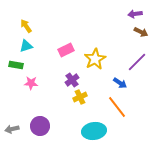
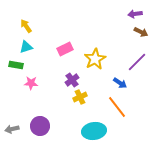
cyan triangle: moved 1 px down
pink rectangle: moved 1 px left, 1 px up
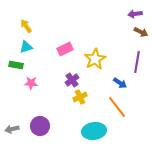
purple line: rotated 35 degrees counterclockwise
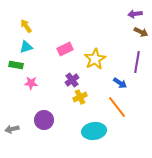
purple circle: moved 4 px right, 6 px up
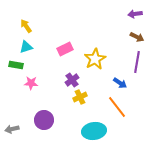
brown arrow: moved 4 px left, 5 px down
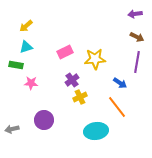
yellow arrow: rotated 96 degrees counterclockwise
pink rectangle: moved 3 px down
yellow star: rotated 25 degrees clockwise
cyan ellipse: moved 2 px right
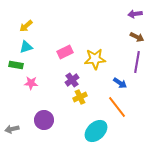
cyan ellipse: rotated 35 degrees counterclockwise
